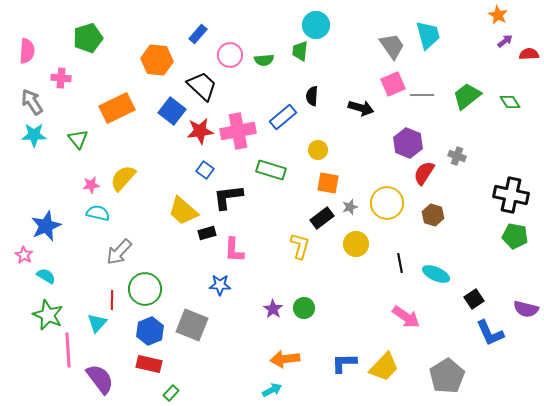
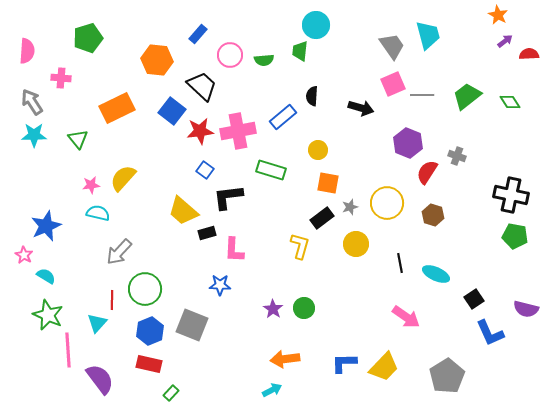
red semicircle at (424, 173): moved 3 px right, 1 px up
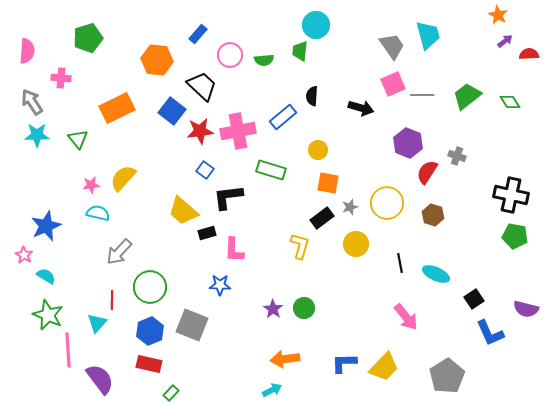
cyan star at (34, 135): moved 3 px right
green circle at (145, 289): moved 5 px right, 2 px up
pink arrow at (406, 317): rotated 16 degrees clockwise
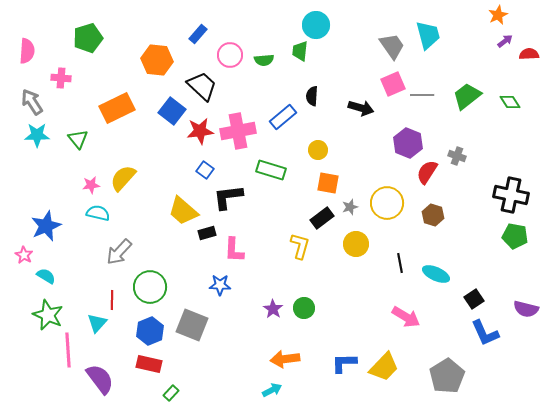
orange star at (498, 15): rotated 18 degrees clockwise
pink arrow at (406, 317): rotated 20 degrees counterclockwise
blue L-shape at (490, 333): moved 5 px left
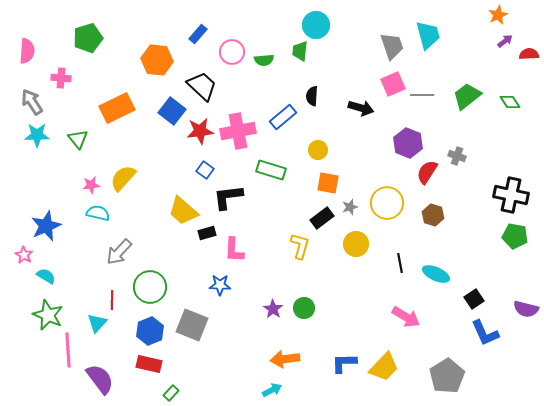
gray trapezoid at (392, 46): rotated 16 degrees clockwise
pink circle at (230, 55): moved 2 px right, 3 px up
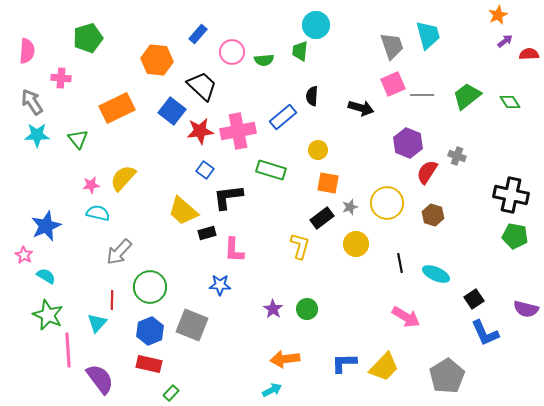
green circle at (304, 308): moved 3 px right, 1 px down
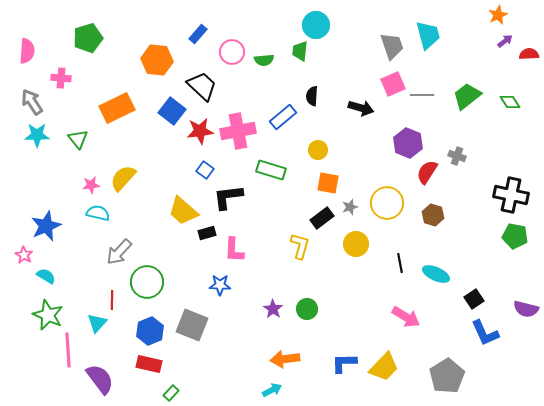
green circle at (150, 287): moved 3 px left, 5 px up
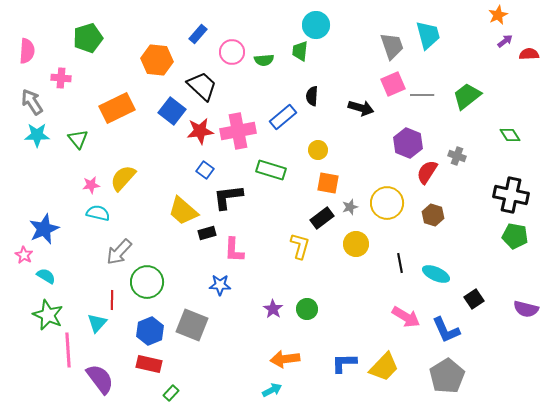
green diamond at (510, 102): moved 33 px down
blue star at (46, 226): moved 2 px left, 3 px down
blue L-shape at (485, 333): moved 39 px left, 3 px up
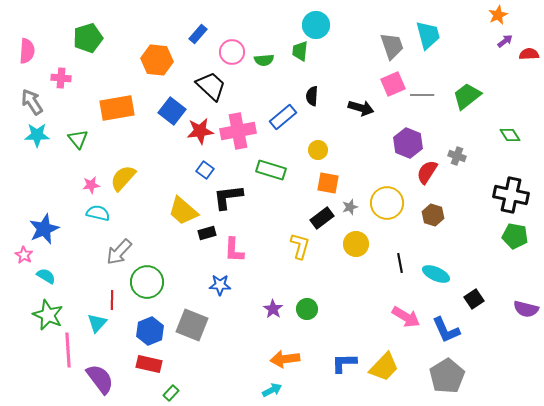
black trapezoid at (202, 86): moved 9 px right
orange rectangle at (117, 108): rotated 16 degrees clockwise
